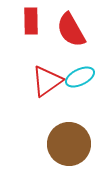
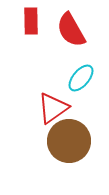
cyan ellipse: moved 1 px right, 1 px down; rotated 24 degrees counterclockwise
red triangle: moved 6 px right, 27 px down
brown circle: moved 3 px up
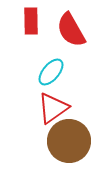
cyan ellipse: moved 30 px left, 6 px up
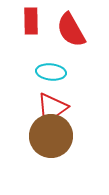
cyan ellipse: rotated 56 degrees clockwise
red triangle: moved 1 px left
brown circle: moved 18 px left, 5 px up
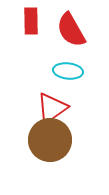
cyan ellipse: moved 17 px right, 1 px up
brown circle: moved 1 px left, 4 px down
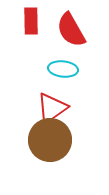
cyan ellipse: moved 5 px left, 2 px up
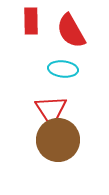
red semicircle: moved 1 px down
red triangle: moved 1 px left, 2 px down; rotated 28 degrees counterclockwise
brown circle: moved 8 px right
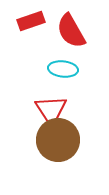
red rectangle: rotated 72 degrees clockwise
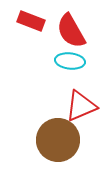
red rectangle: rotated 40 degrees clockwise
cyan ellipse: moved 7 px right, 8 px up
red triangle: moved 30 px right, 4 px up; rotated 40 degrees clockwise
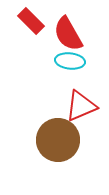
red rectangle: rotated 24 degrees clockwise
red semicircle: moved 3 px left, 3 px down
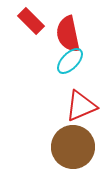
red semicircle: rotated 18 degrees clockwise
cyan ellipse: rotated 52 degrees counterclockwise
brown circle: moved 15 px right, 7 px down
